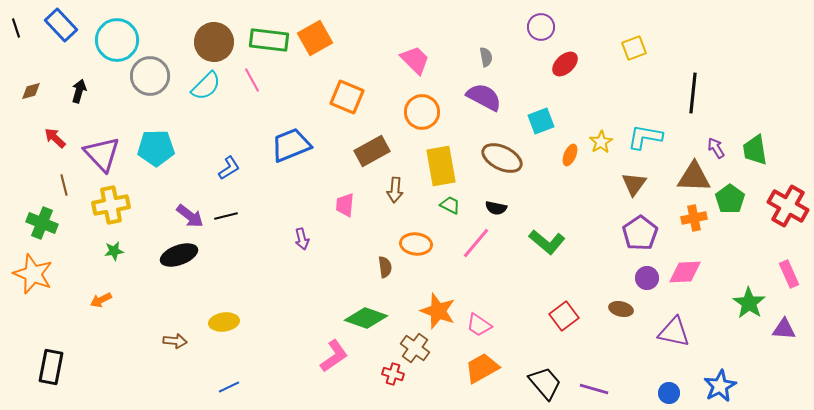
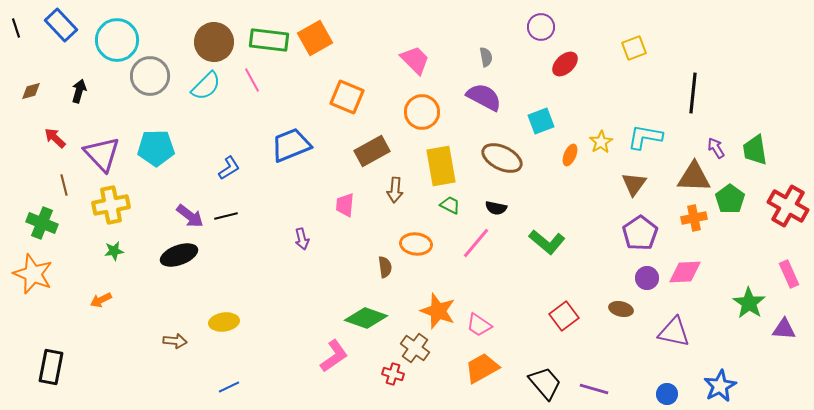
blue circle at (669, 393): moved 2 px left, 1 px down
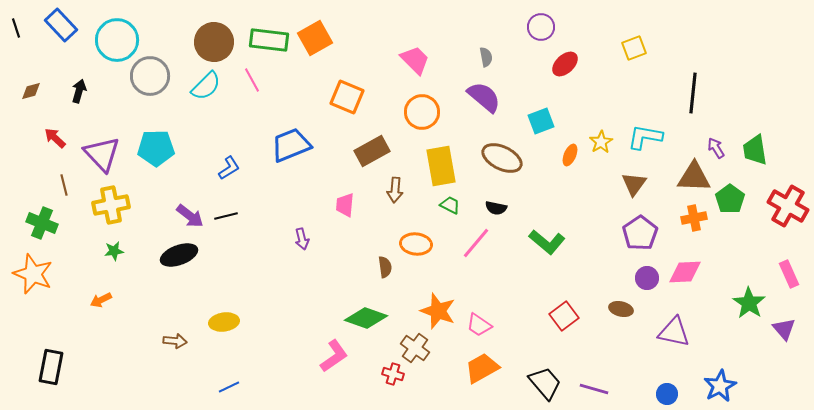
purple semicircle at (484, 97): rotated 12 degrees clockwise
purple triangle at (784, 329): rotated 45 degrees clockwise
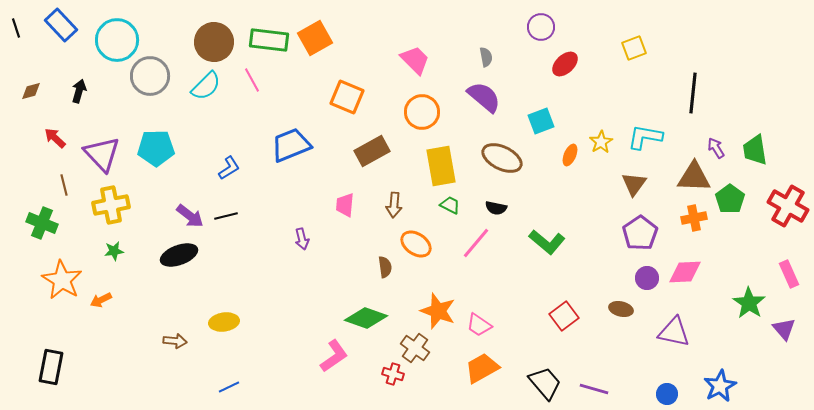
brown arrow at (395, 190): moved 1 px left, 15 px down
orange ellipse at (416, 244): rotated 28 degrees clockwise
orange star at (33, 274): moved 29 px right, 6 px down; rotated 9 degrees clockwise
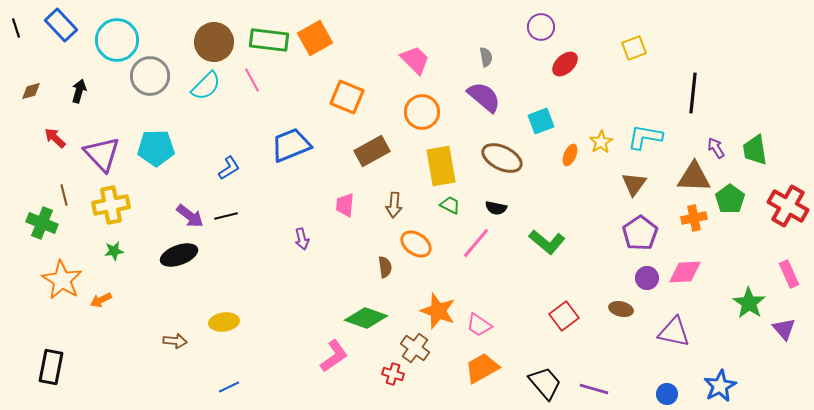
brown line at (64, 185): moved 10 px down
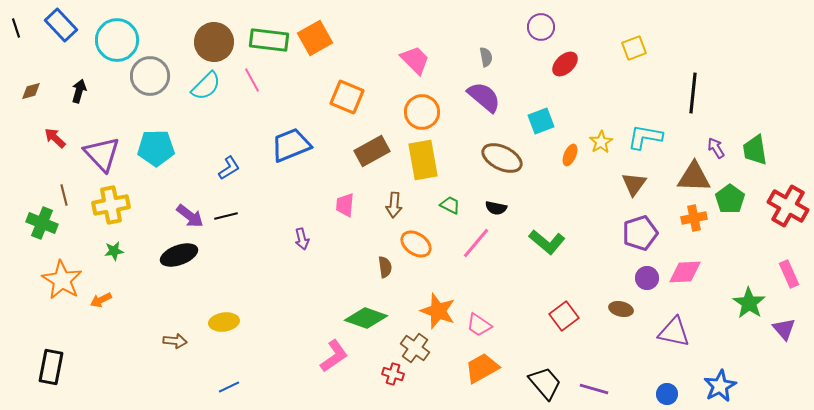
yellow rectangle at (441, 166): moved 18 px left, 6 px up
purple pentagon at (640, 233): rotated 16 degrees clockwise
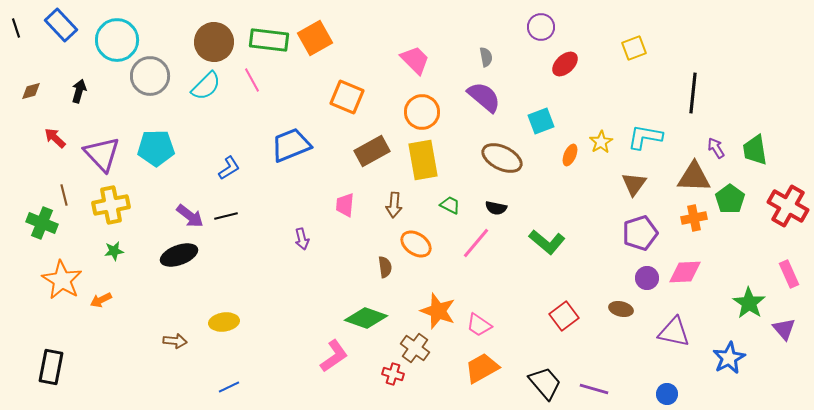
blue star at (720, 386): moved 9 px right, 28 px up
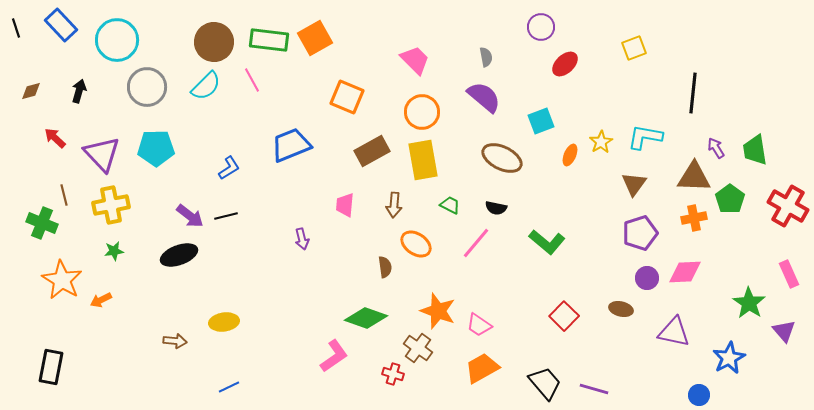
gray circle at (150, 76): moved 3 px left, 11 px down
red square at (564, 316): rotated 8 degrees counterclockwise
purple triangle at (784, 329): moved 2 px down
brown cross at (415, 348): moved 3 px right
blue circle at (667, 394): moved 32 px right, 1 px down
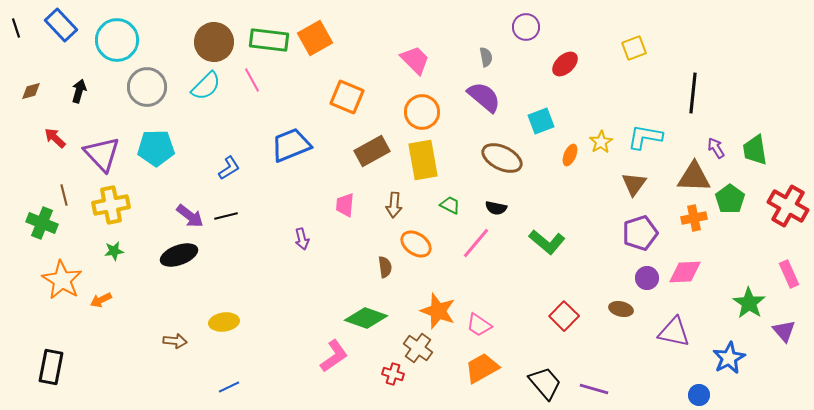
purple circle at (541, 27): moved 15 px left
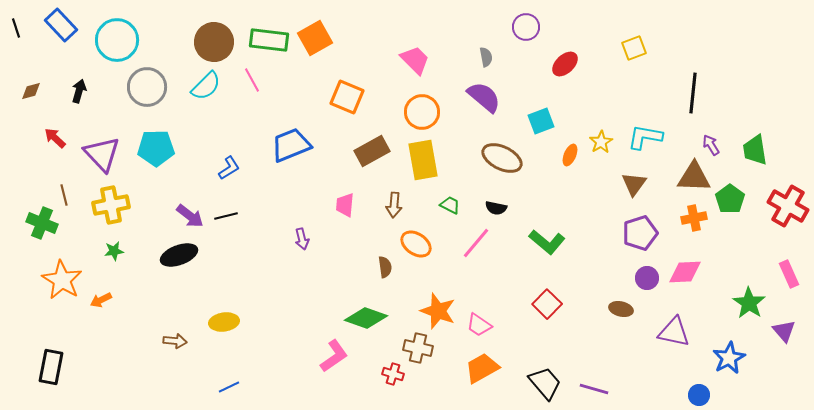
purple arrow at (716, 148): moved 5 px left, 3 px up
red square at (564, 316): moved 17 px left, 12 px up
brown cross at (418, 348): rotated 24 degrees counterclockwise
